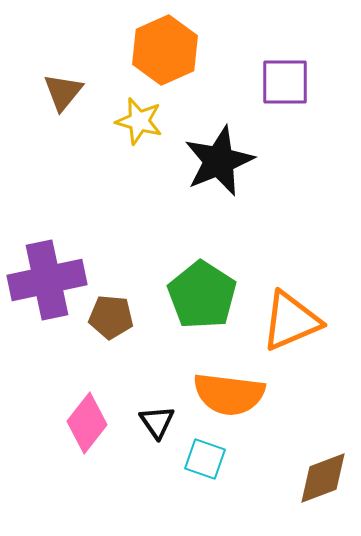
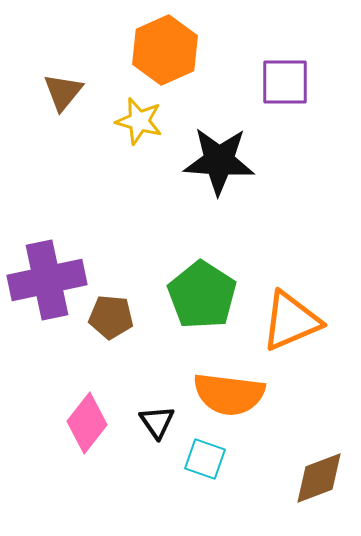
black star: rotated 26 degrees clockwise
brown diamond: moved 4 px left
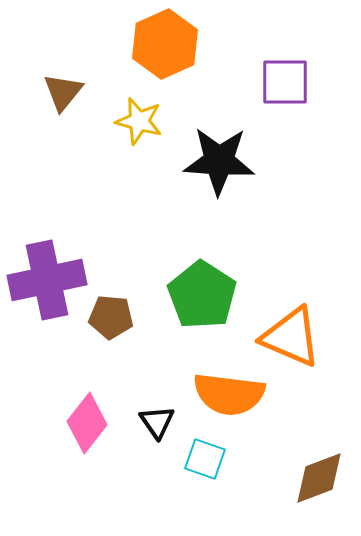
orange hexagon: moved 6 px up
orange triangle: moved 16 px down; rotated 46 degrees clockwise
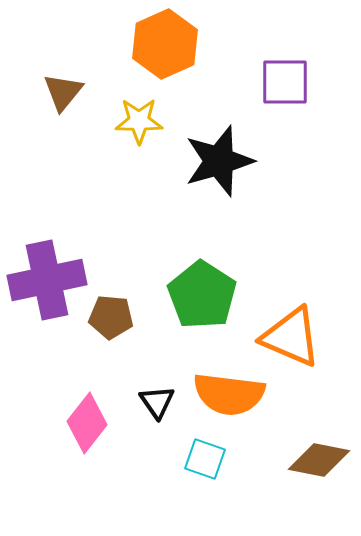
yellow star: rotated 15 degrees counterclockwise
black star: rotated 20 degrees counterclockwise
black triangle: moved 20 px up
brown diamond: moved 18 px up; rotated 32 degrees clockwise
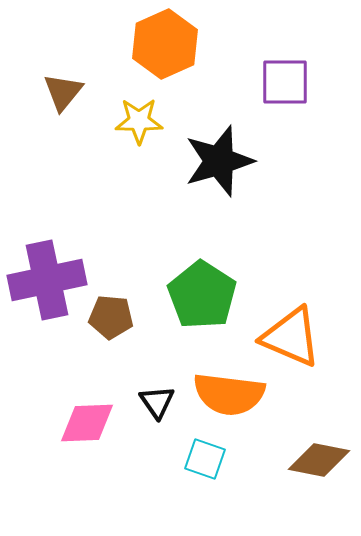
pink diamond: rotated 50 degrees clockwise
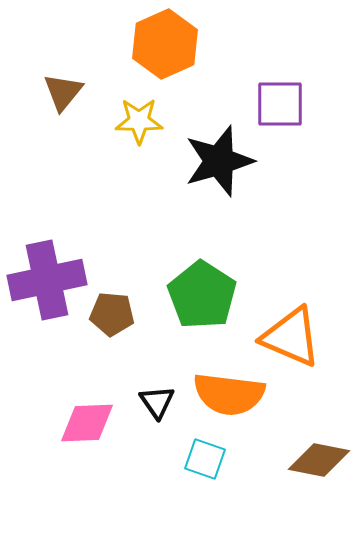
purple square: moved 5 px left, 22 px down
brown pentagon: moved 1 px right, 3 px up
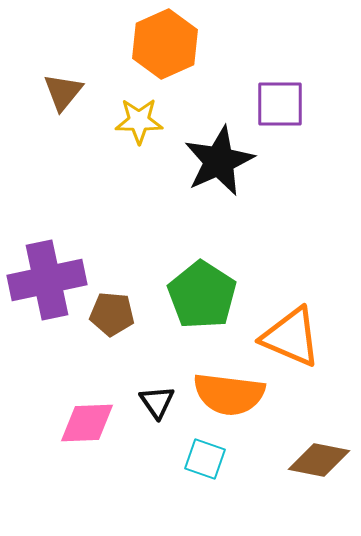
black star: rotated 8 degrees counterclockwise
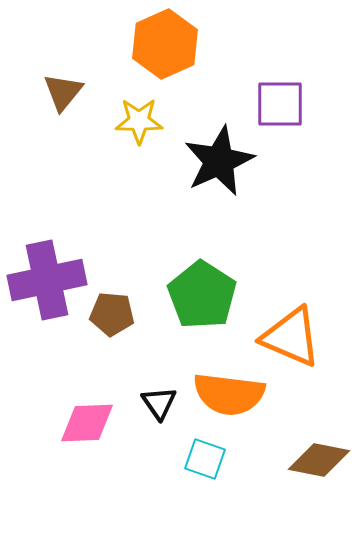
black triangle: moved 2 px right, 1 px down
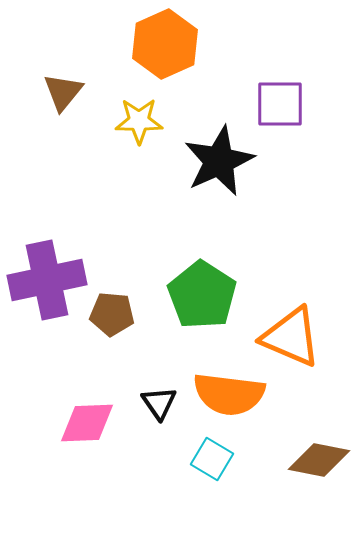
cyan square: moved 7 px right; rotated 12 degrees clockwise
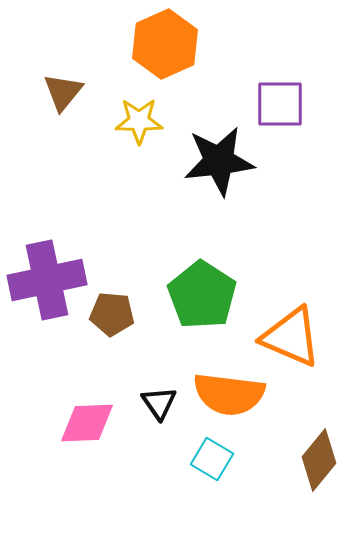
black star: rotated 18 degrees clockwise
brown diamond: rotated 62 degrees counterclockwise
